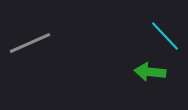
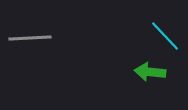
gray line: moved 5 px up; rotated 21 degrees clockwise
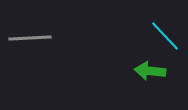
green arrow: moved 1 px up
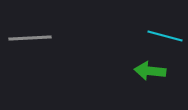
cyan line: rotated 32 degrees counterclockwise
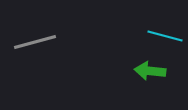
gray line: moved 5 px right, 4 px down; rotated 12 degrees counterclockwise
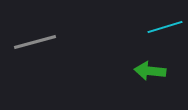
cyan line: moved 9 px up; rotated 32 degrees counterclockwise
